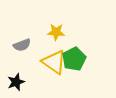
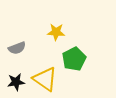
gray semicircle: moved 5 px left, 3 px down
yellow triangle: moved 9 px left, 17 px down
black star: rotated 12 degrees clockwise
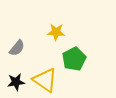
gray semicircle: rotated 30 degrees counterclockwise
yellow triangle: moved 1 px down
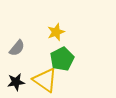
yellow star: rotated 24 degrees counterclockwise
green pentagon: moved 12 px left
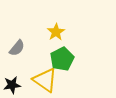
yellow star: rotated 12 degrees counterclockwise
black star: moved 4 px left, 3 px down
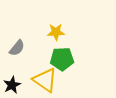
yellow star: rotated 30 degrees clockwise
green pentagon: rotated 25 degrees clockwise
black star: rotated 18 degrees counterclockwise
